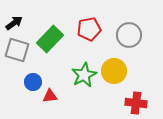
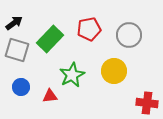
green star: moved 12 px left
blue circle: moved 12 px left, 5 px down
red cross: moved 11 px right
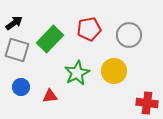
green star: moved 5 px right, 2 px up
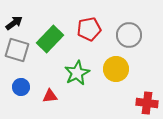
yellow circle: moved 2 px right, 2 px up
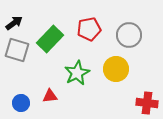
blue circle: moved 16 px down
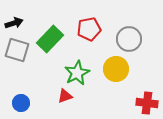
black arrow: rotated 18 degrees clockwise
gray circle: moved 4 px down
red triangle: moved 15 px right; rotated 14 degrees counterclockwise
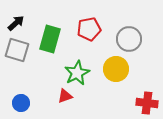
black arrow: moved 2 px right; rotated 24 degrees counterclockwise
green rectangle: rotated 28 degrees counterclockwise
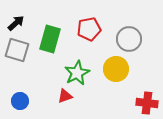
blue circle: moved 1 px left, 2 px up
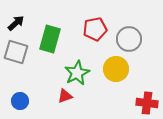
red pentagon: moved 6 px right
gray square: moved 1 px left, 2 px down
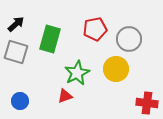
black arrow: moved 1 px down
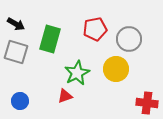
black arrow: rotated 72 degrees clockwise
